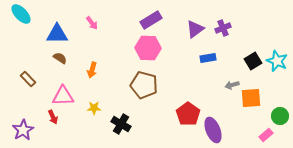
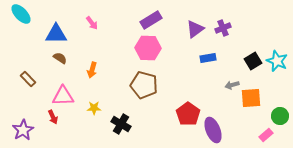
blue triangle: moved 1 px left
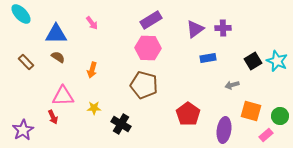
purple cross: rotated 21 degrees clockwise
brown semicircle: moved 2 px left, 1 px up
brown rectangle: moved 2 px left, 17 px up
orange square: moved 13 px down; rotated 20 degrees clockwise
purple ellipse: moved 11 px right; rotated 30 degrees clockwise
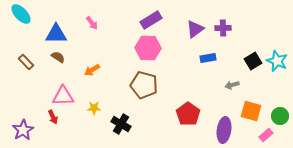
orange arrow: rotated 42 degrees clockwise
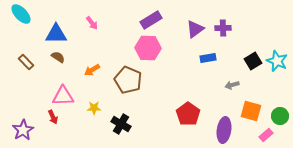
brown pentagon: moved 16 px left, 5 px up; rotated 8 degrees clockwise
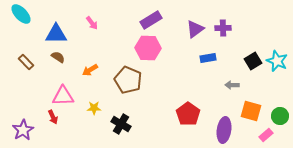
orange arrow: moved 2 px left
gray arrow: rotated 16 degrees clockwise
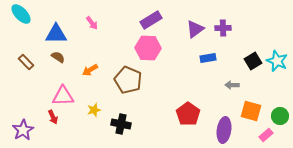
yellow star: moved 2 px down; rotated 16 degrees counterclockwise
black cross: rotated 18 degrees counterclockwise
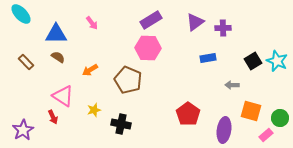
purple triangle: moved 7 px up
pink triangle: rotated 35 degrees clockwise
green circle: moved 2 px down
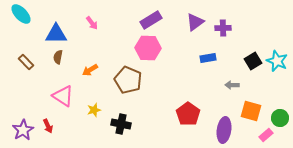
brown semicircle: rotated 112 degrees counterclockwise
red arrow: moved 5 px left, 9 px down
